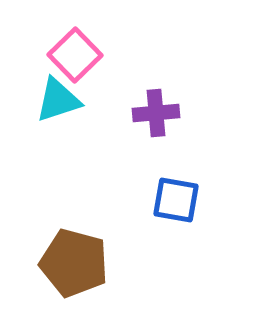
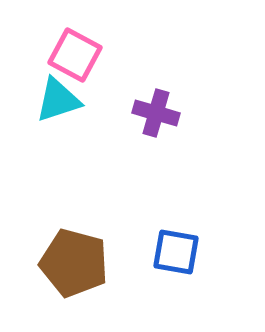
pink square: rotated 18 degrees counterclockwise
purple cross: rotated 21 degrees clockwise
blue square: moved 52 px down
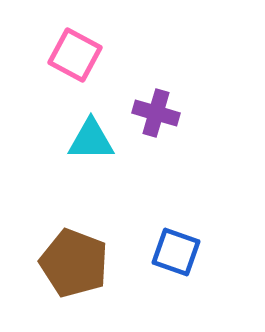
cyan triangle: moved 33 px right, 40 px down; rotated 18 degrees clockwise
blue square: rotated 9 degrees clockwise
brown pentagon: rotated 6 degrees clockwise
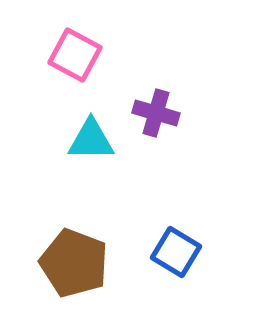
blue square: rotated 12 degrees clockwise
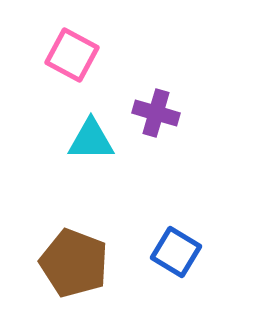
pink square: moved 3 px left
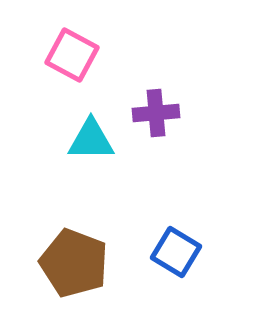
purple cross: rotated 21 degrees counterclockwise
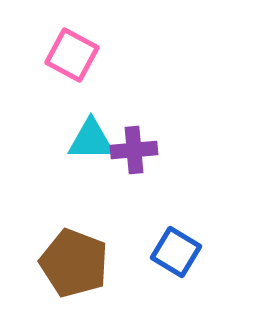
purple cross: moved 22 px left, 37 px down
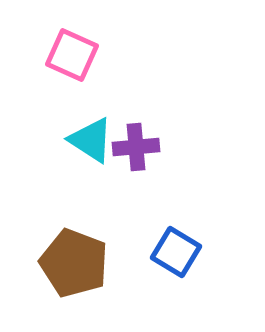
pink square: rotated 4 degrees counterclockwise
cyan triangle: rotated 33 degrees clockwise
purple cross: moved 2 px right, 3 px up
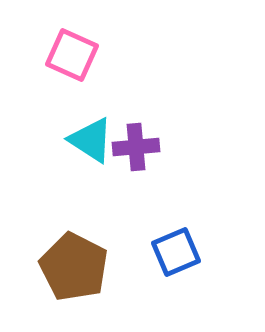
blue square: rotated 36 degrees clockwise
brown pentagon: moved 4 px down; rotated 6 degrees clockwise
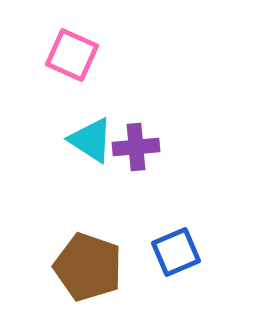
brown pentagon: moved 14 px right; rotated 8 degrees counterclockwise
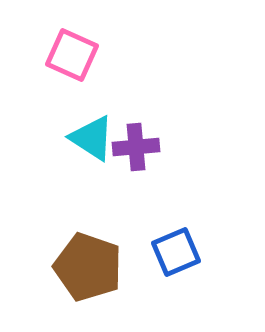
cyan triangle: moved 1 px right, 2 px up
